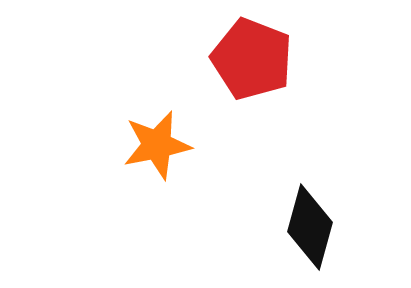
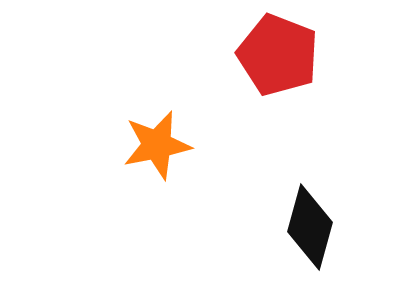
red pentagon: moved 26 px right, 4 px up
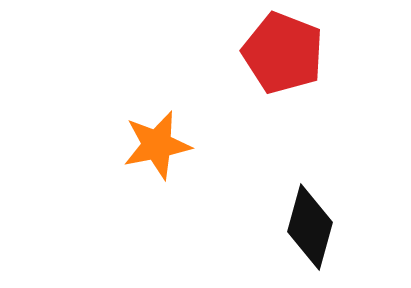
red pentagon: moved 5 px right, 2 px up
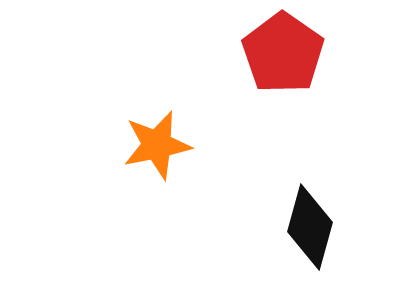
red pentagon: rotated 14 degrees clockwise
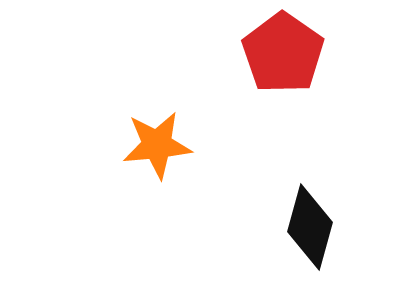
orange star: rotated 6 degrees clockwise
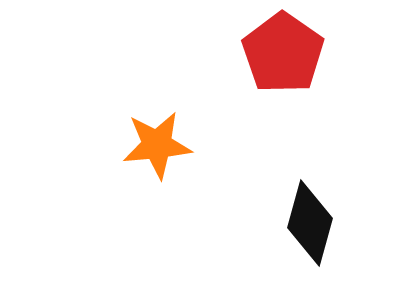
black diamond: moved 4 px up
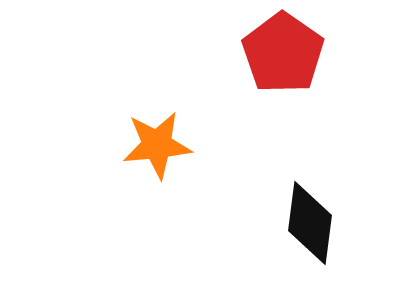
black diamond: rotated 8 degrees counterclockwise
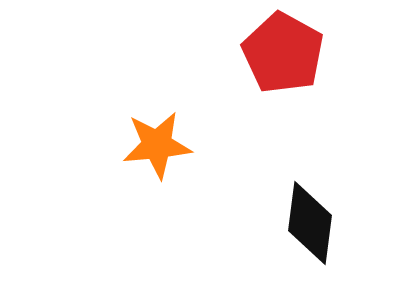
red pentagon: rotated 6 degrees counterclockwise
